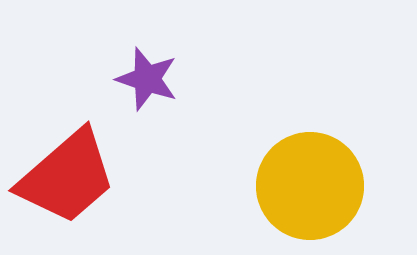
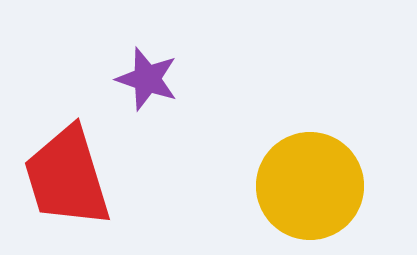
red trapezoid: rotated 114 degrees clockwise
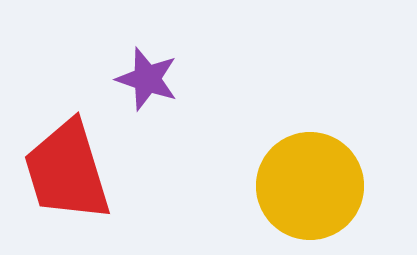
red trapezoid: moved 6 px up
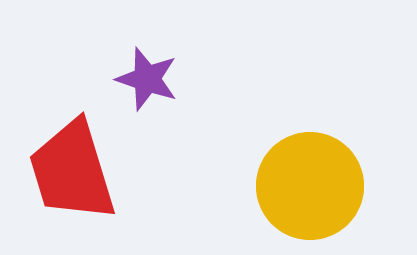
red trapezoid: moved 5 px right
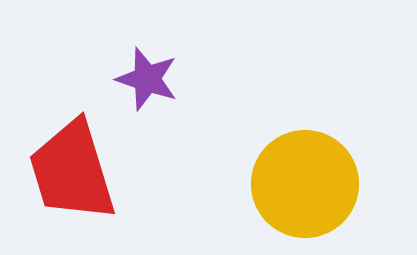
yellow circle: moved 5 px left, 2 px up
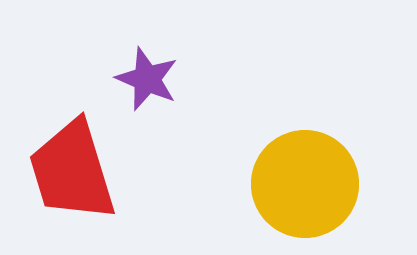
purple star: rotated 4 degrees clockwise
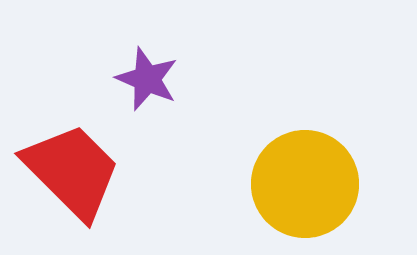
red trapezoid: rotated 152 degrees clockwise
